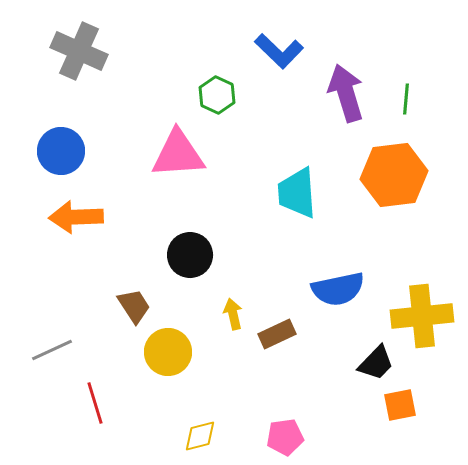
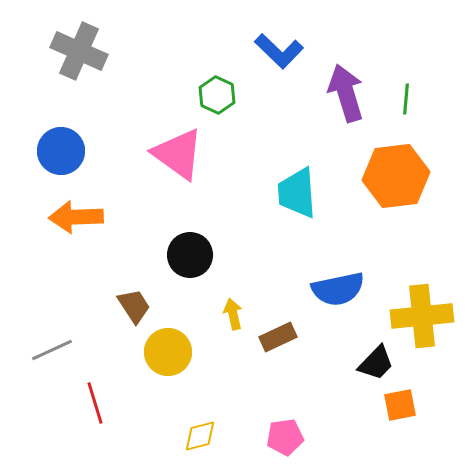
pink triangle: rotated 40 degrees clockwise
orange hexagon: moved 2 px right, 1 px down
brown rectangle: moved 1 px right, 3 px down
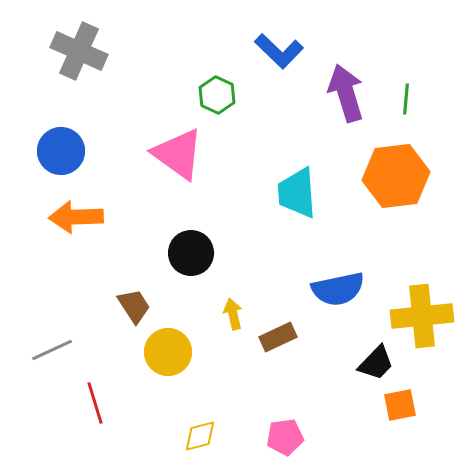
black circle: moved 1 px right, 2 px up
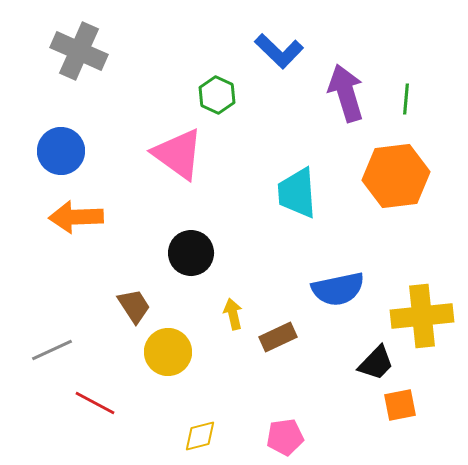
red line: rotated 45 degrees counterclockwise
